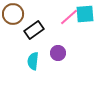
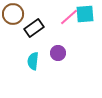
black rectangle: moved 2 px up
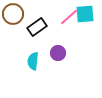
black rectangle: moved 3 px right, 1 px up
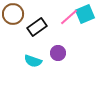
cyan square: rotated 18 degrees counterclockwise
cyan semicircle: rotated 78 degrees counterclockwise
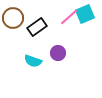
brown circle: moved 4 px down
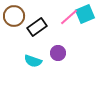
brown circle: moved 1 px right, 2 px up
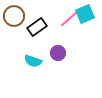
pink line: moved 2 px down
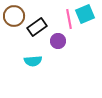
pink line: rotated 60 degrees counterclockwise
purple circle: moved 12 px up
cyan semicircle: rotated 24 degrees counterclockwise
